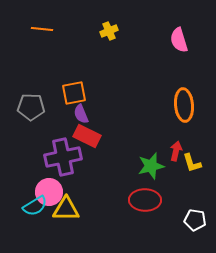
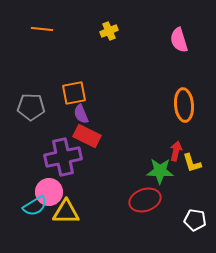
green star: moved 9 px right, 5 px down; rotated 16 degrees clockwise
red ellipse: rotated 20 degrees counterclockwise
yellow triangle: moved 3 px down
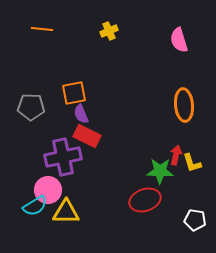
red arrow: moved 4 px down
pink circle: moved 1 px left, 2 px up
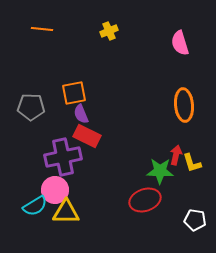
pink semicircle: moved 1 px right, 3 px down
pink circle: moved 7 px right
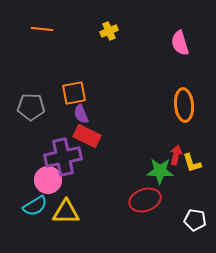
pink circle: moved 7 px left, 10 px up
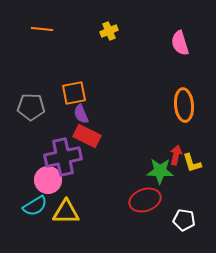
white pentagon: moved 11 px left
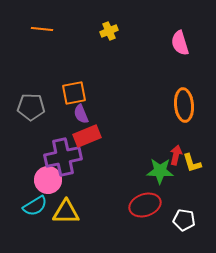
red rectangle: rotated 48 degrees counterclockwise
red ellipse: moved 5 px down
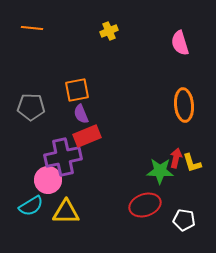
orange line: moved 10 px left, 1 px up
orange square: moved 3 px right, 3 px up
red arrow: moved 3 px down
cyan semicircle: moved 4 px left
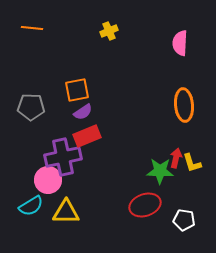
pink semicircle: rotated 20 degrees clockwise
purple semicircle: moved 2 px right, 2 px up; rotated 102 degrees counterclockwise
